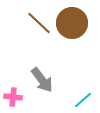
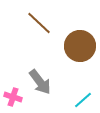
brown circle: moved 8 px right, 23 px down
gray arrow: moved 2 px left, 2 px down
pink cross: rotated 12 degrees clockwise
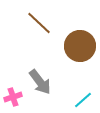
pink cross: rotated 36 degrees counterclockwise
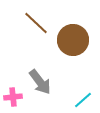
brown line: moved 3 px left
brown circle: moved 7 px left, 6 px up
pink cross: rotated 12 degrees clockwise
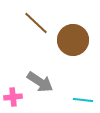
gray arrow: rotated 20 degrees counterclockwise
cyan line: rotated 48 degrees clockwise
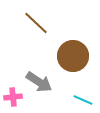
brown circle: moved 16 px down
gray arrow: moved 1 px left
cyan line: rotated 18 degrees clockwise
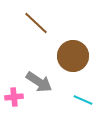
pink cross: moved 1 px right
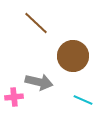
gray arrow: rotated 20 degrees counterclockwise
